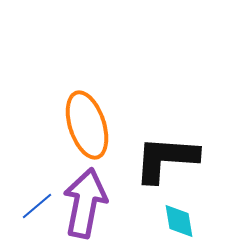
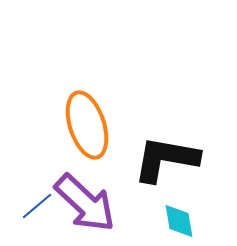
black L-shape: rotated 6 degrees clockwise
purple arrow: rotated 122 degrees clockwise
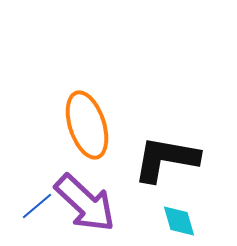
cyan diamond: rotated 6 degrees counterclockwise
